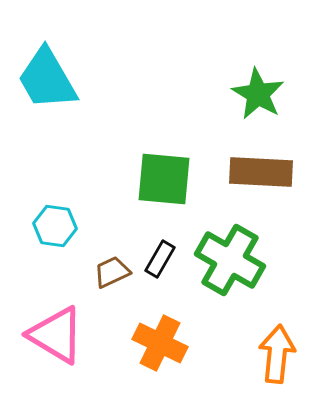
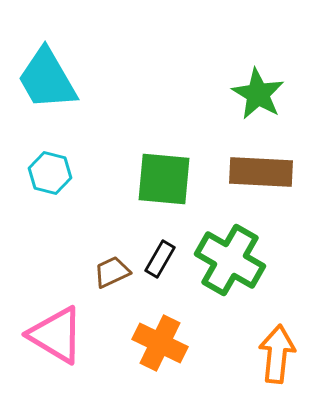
cyan hexagon: moved 5 px left, 53 px up; rotated 6 degrees clockwise
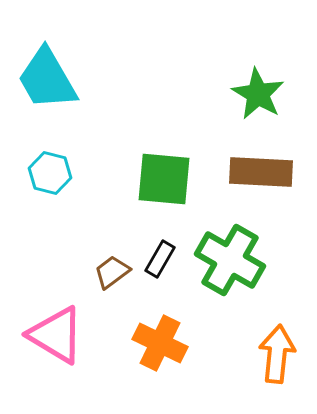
brown trapezoid: rotated 12 degrees counterclockwise
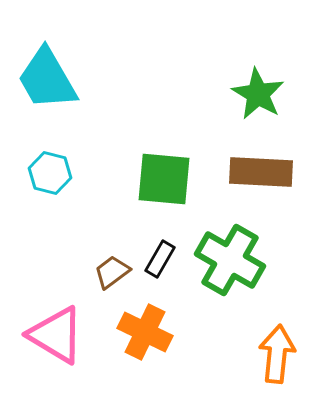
orange cross: moved 15 px left, 11 px up
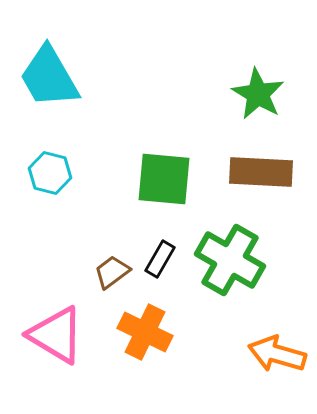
cyan trapezoid: moved 2 px right, 2 px up
orange arrow: rotated 80 degrees counterclockwise
